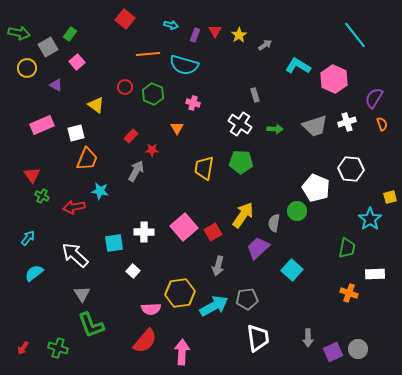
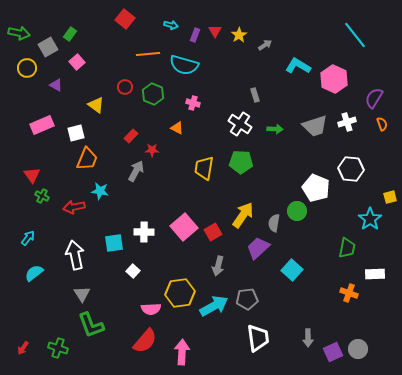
orange triangle at (177, 128): rotated 32 degrees counterclockwise
white arrow at (75, 255): rotated 36 degrees clockwise
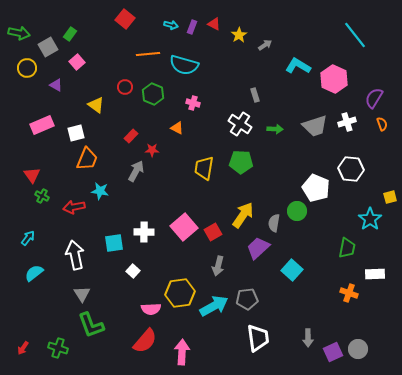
red triangle at (215, 31): moved 1 px left, 7 px up; rotated 32 degrees counterclockwise
purple rectangle at (195, 35): moved 3 px left, 8 px up
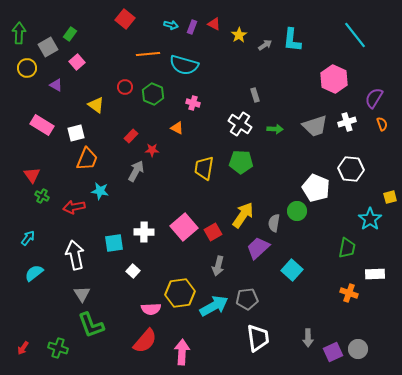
green arrow at (19, 33): rotated 100 degrees counterclockwise
cyan L-shape at (298, 66): moved 6 px left, 26 px up; rotated 115 degrees counterclockwise
pink rectangle at (42, 125): rotated 55 degrees clockwise
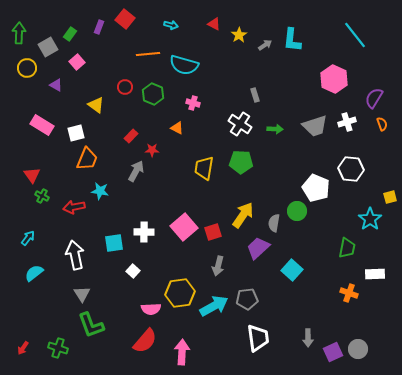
purple rectangle at (192, 27): moved 93 px left
red square at (213, 232): rotated 12 degrees clockwise
